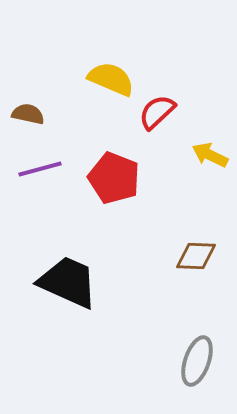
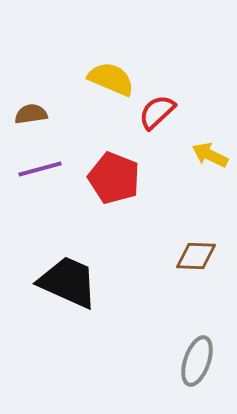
brown semicircle: moved 3 px right; rotated 20 degrees counterclockwise
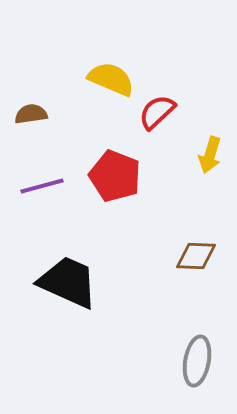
yellow arrow: rotated 99 degrees counterclockwise
purple line: moved 2 px right, 17 px down
red pentagon: moved 1 px right, 2 px up
gray ellipse: rotated 9 degrees counterclockwise
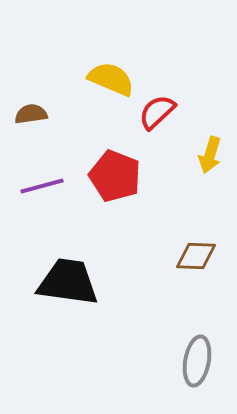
black trapezoid: rotated 16 degrees counterclockwise
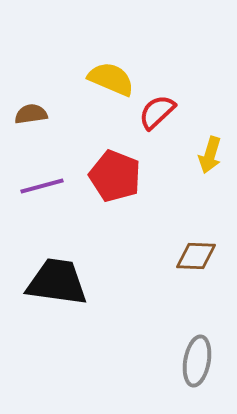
black trapezoid: moved 11 px left
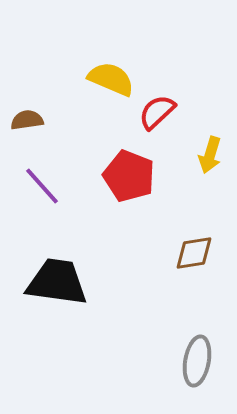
brown semicircle: moved 4 px left, 6 px down
red pentagon: moved 14 px right
purple line: rotated 63 degrees clockwise
brown diamond: moved 2 px left, 3 px up; rotated 12 degrees counterclockwise
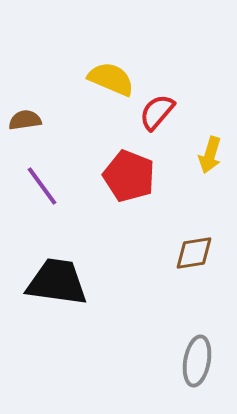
red semicircle: rotated 6 degrees counterclockwise
brown semicircle: moved 2 px left
purple line: rotated 6 degrees clockwise
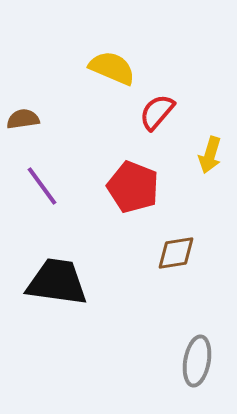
yellow semicircle: moved 1 px right, 11 px up
brown semicircle: moved 2 px left, 1 px up
red pentagon: moved 4 px right, 11 px down
brown diamond: moved 18 px left
